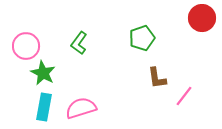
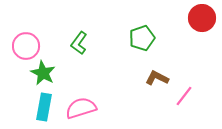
brown L-shape: rotated 125 degrees clockwise
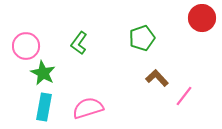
brown L-shape: rotated 20 degrees clockwise
pink semicircle: moved 7 px right
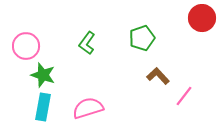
green L-shape: moved 8 px right
green star: moved 2 px down; rotated 10 degrees counterclockwise
brown L-shape: moved 1 px right, 2 px up
cyan rectangle: moved 1 px left
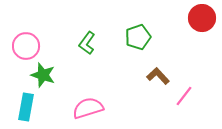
green pentagon: moved 4 px left, 1 px up
cyan rectangle: moved 17 px left
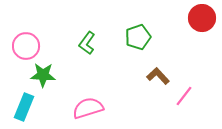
green star: rotated 15 degrees counterclockwise
cyan rectangle: moved 2 px left; rotated 12 degrees clockwise
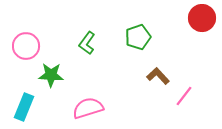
green star: moved 8 px right
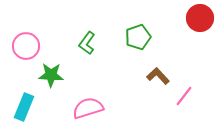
red circle: moved 2 px left
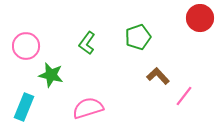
green star: rotated 10 degrees clockwise
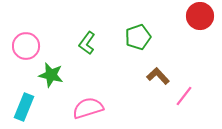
red circle: moved 2 px up
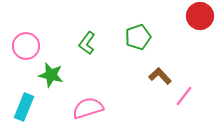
brown L-shape: moved 2 px right
